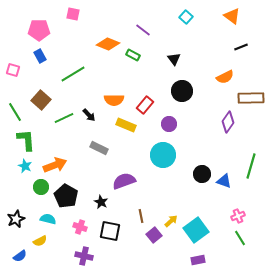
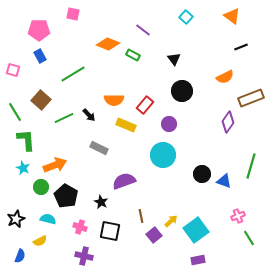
brown rectangle at (251, 98): rotated 20 degrees counterclockwise
cyan star at (25, 166): moved 2 px left, 2 px down
green line at (240, 238): moved 9 px right
blue semicircle at (20, 256): rotated 32 degrees counterclockwise
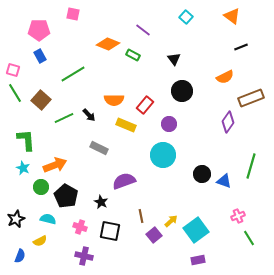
green line at (15, 112): moved 19 px up
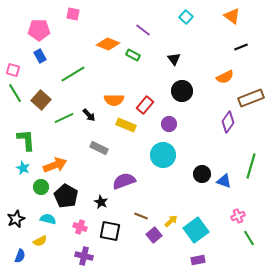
brown line at (141, 216): rotated 56 degrees counterclockwise
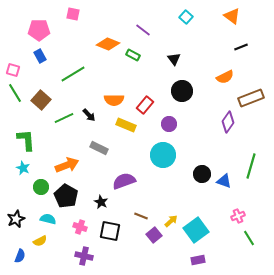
orange arrow at (55, 165): moved 12 px right
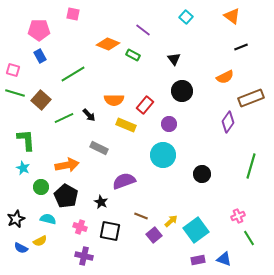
green line at (15, 93): rotated 42 degrees counterclockwise
orange arrow at (67, 165): rotated 10 degrees clockwise
blue triangle at (224, 181): moved 78 px down
blue semicircle at (20, 256): moved 1 px right, 8 px up; rotated 96 degrees clockwise
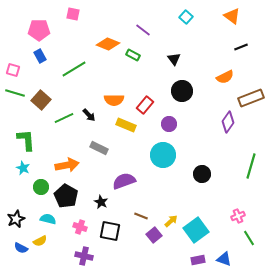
green line at (73, 74): moved 1 px right, 5 px up
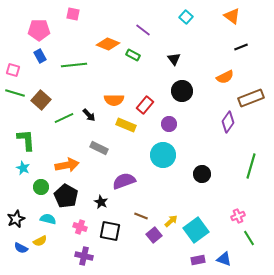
green line at (74, 69): moved 4 px up; rotated 25 degrees clockwise
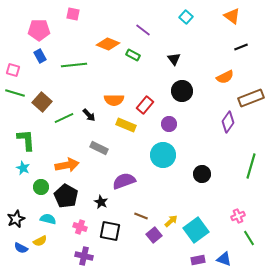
brown square at (41, 100): moved 1 px right, 2 px down
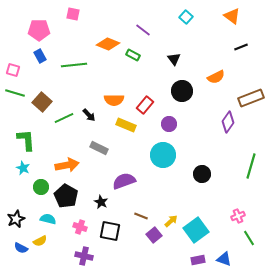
orange semicircle at (225, 77): moved 9 px left
